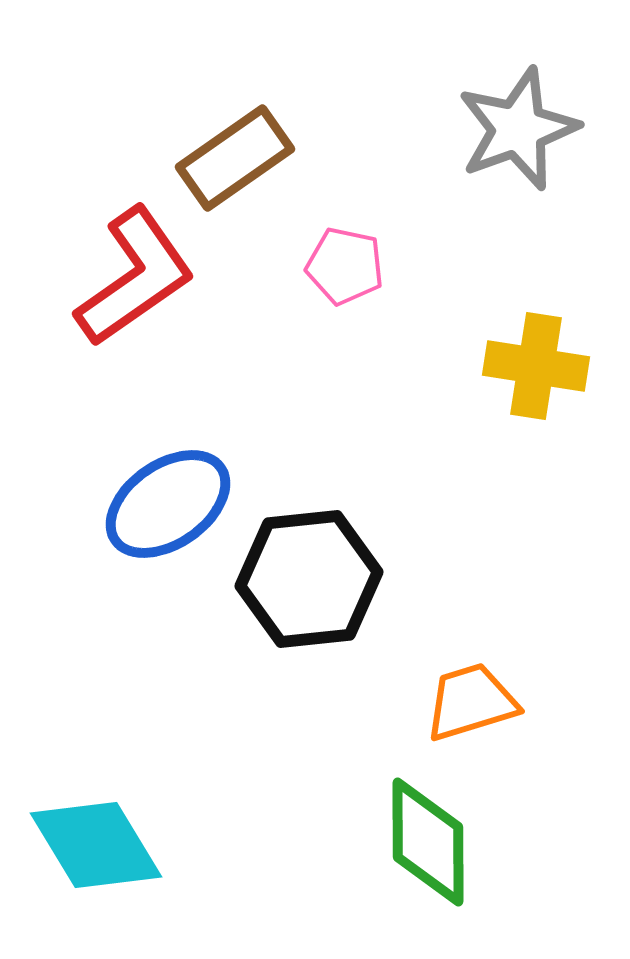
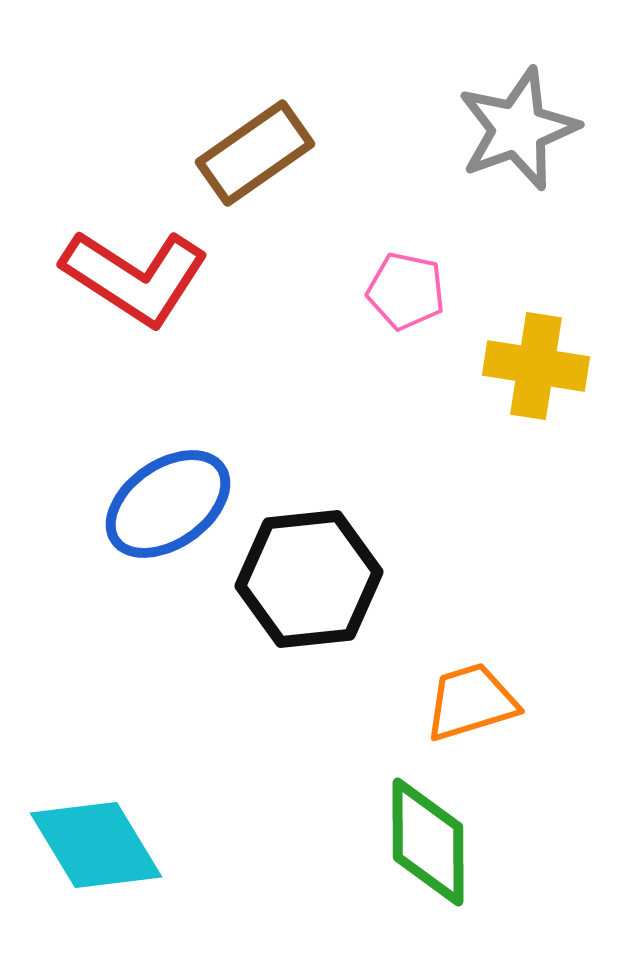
brown rectangle: moved 20 px right, 5 px up
pink pentagon: moved 61 px right, 25 px down
red L-shape: rotated 68 degrees clockwise
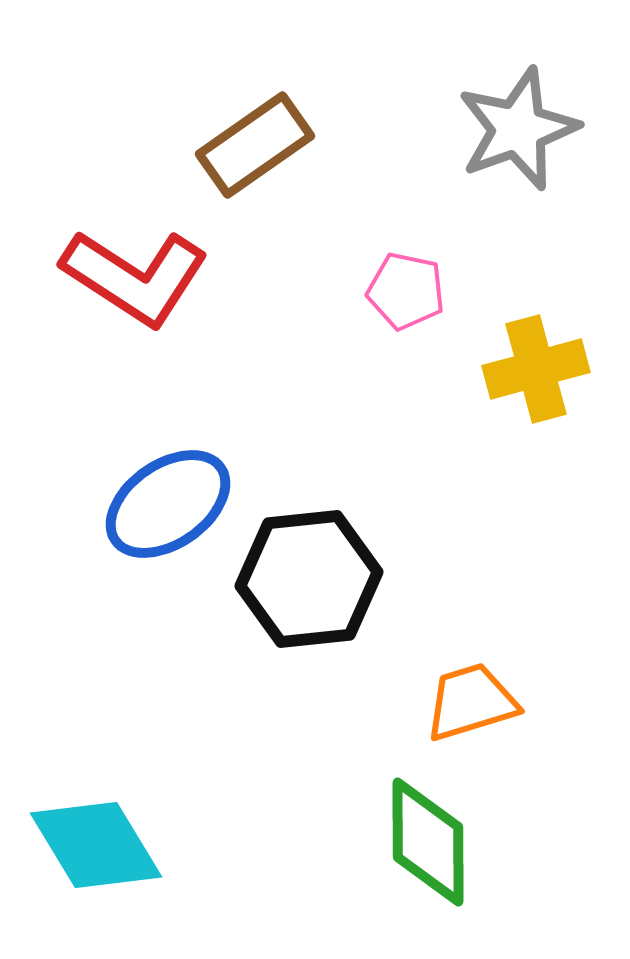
brown rectangle: moved 8 px up
yellow cross: moved 3 px down; rotated 24 degrees counterclockwise
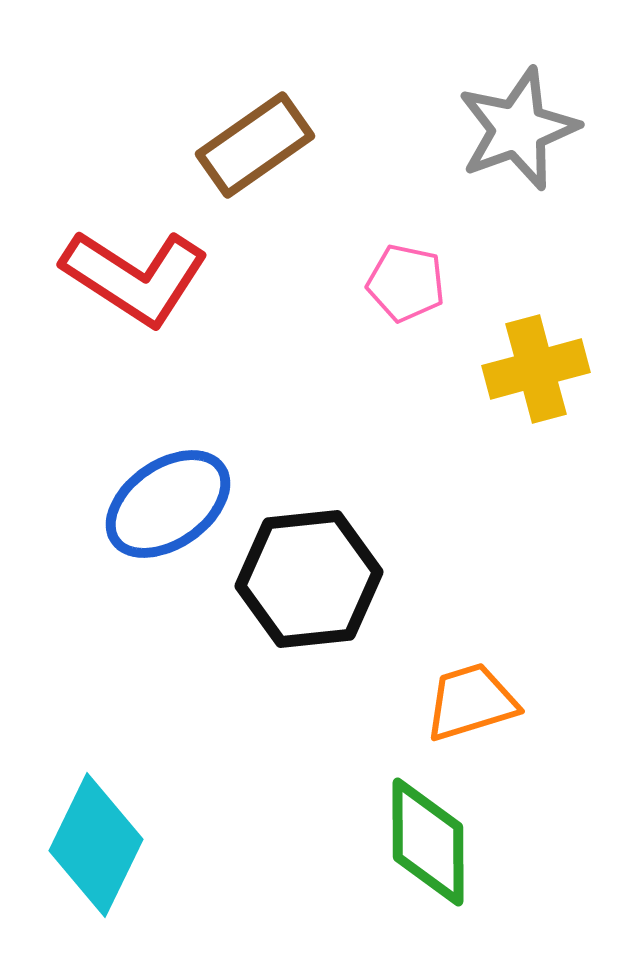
pink pentagon: moved 8 px up
cyan diamond: rotated 57 degrees clockwise
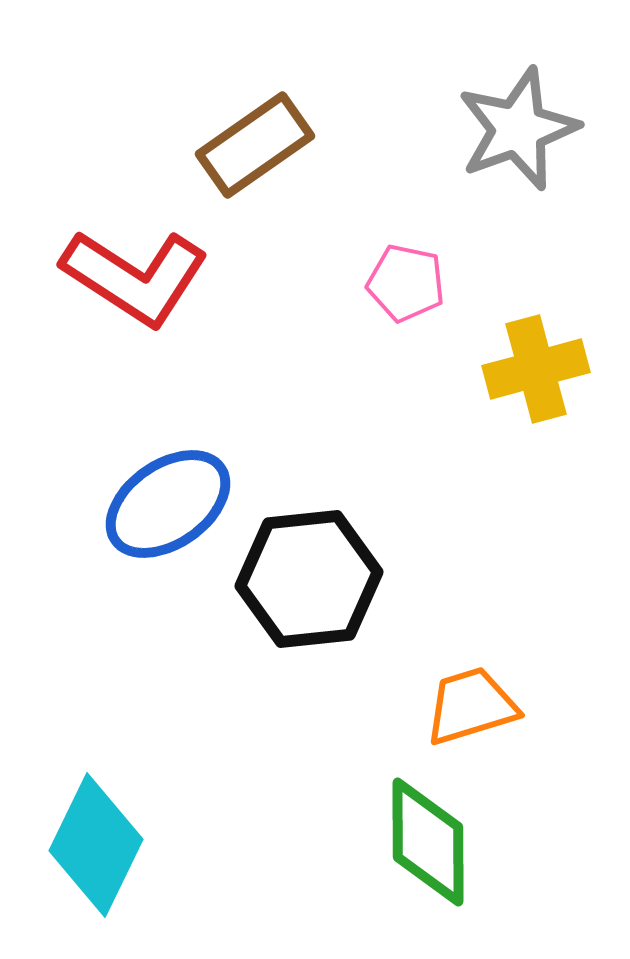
orange trapezoid: moved 4 px down
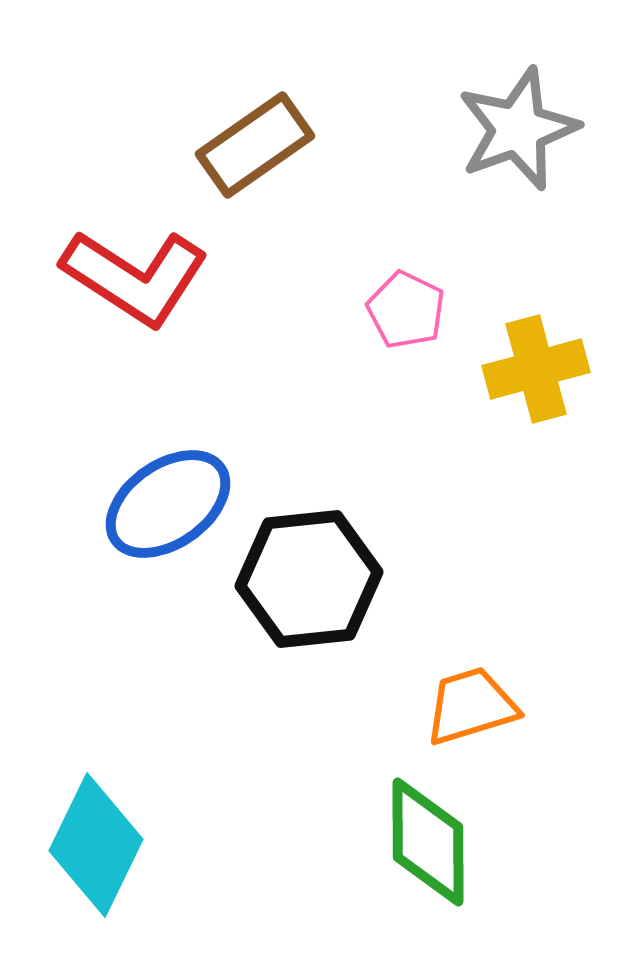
pink pentagon: moved 27 px down; rotated 14 degrees clockwise
